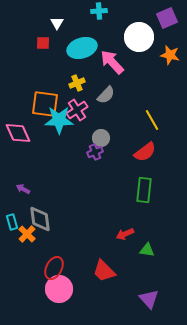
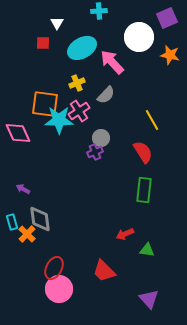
cyan ellipse: rotated 12 degrees counterclockwise
pink cross: moved 2 px right, 1 px down
red semicircle: moved 2 px left; rotated 85 degrees counterclockwise
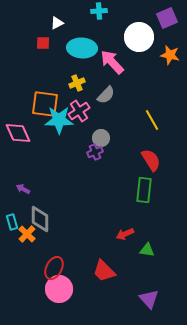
white triangle: rotated 32 degrees clockwise
cyan ellipse: rotated 32 degrees clockwise
red semicircle: moved 8 px right, 8 px down
gray diamond: rotated 8 degrees clockwise
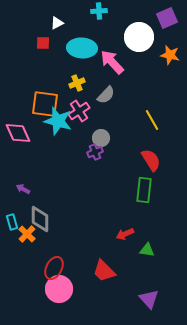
cyan star: moved 1 px left, 1 px down; rotated 16 degrees clockwise
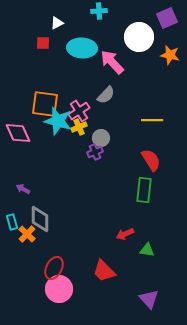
yellow cross: moved 2 px right, 44 px down
yellow line: rotated 60 degrees counterclockwise
